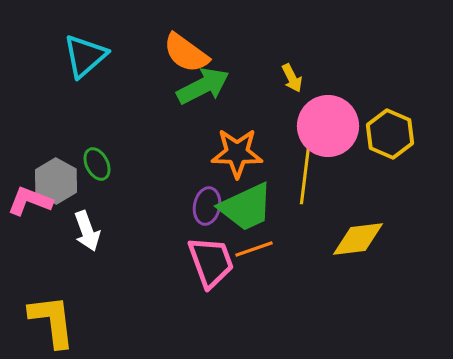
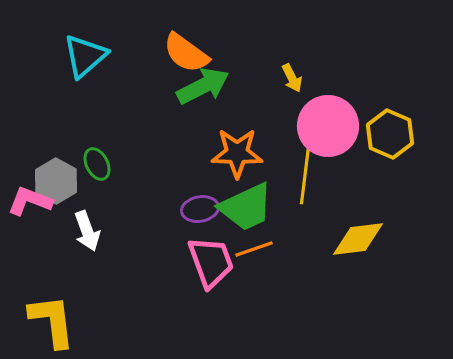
purple ellipse: moved 7 px left, 3 px down; rotated 69 degrees clockwise
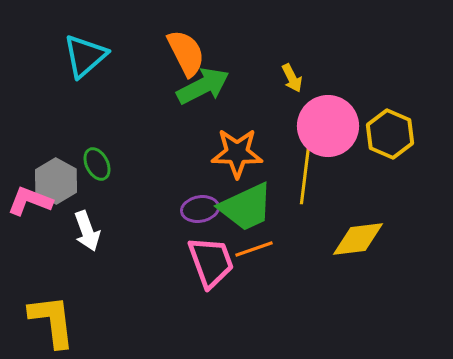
orange semicircle: rotated 153 degrees counterclockwise
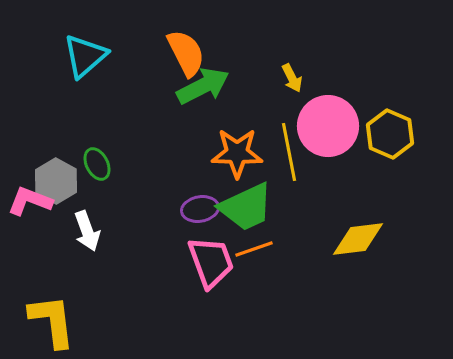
yellow line: moved 16 px left, 23 px up; rotated 18 degrees counterclockwise
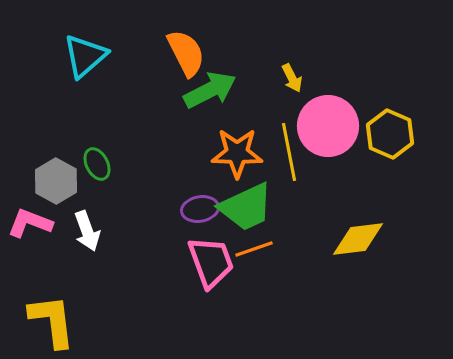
green arrow: moved 7 px right, 4 px down
pink L-shape: moved 22 px down
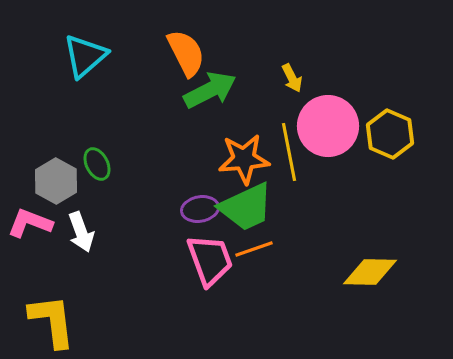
orange star: moved 7 px right, 6 px down; rotated 6 degrees counterclockwise
white arrow: moved 6 px left, 1 px down
yellow diamond: moved 12 px right, 33 px down; rotated 8 degrees clockwise
pink trapezoid: moved 1 px left, 2 px up
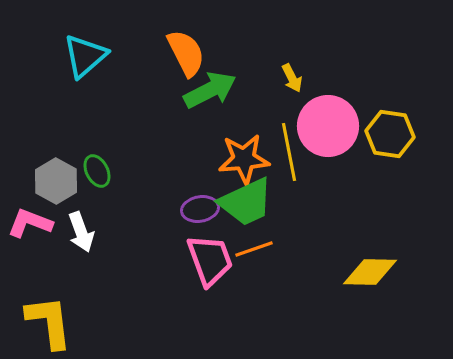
yellow hexagon: rotated 15 degrees counterclockwise
green ellipse: moved 7 px down
green trapezoid: moved 5 px up
yellow L-shape: moved 3 px left, 1 px down
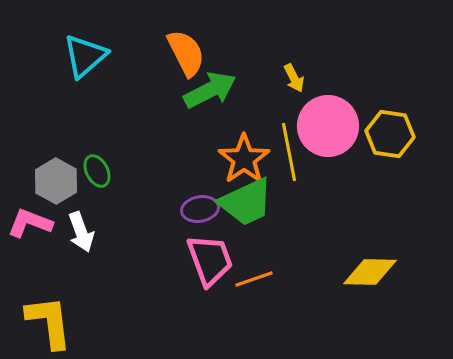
yellow arrow: moved 2 px right
orange star: rotated 30 degrees counterclockwise
orange line: moved 30 px down
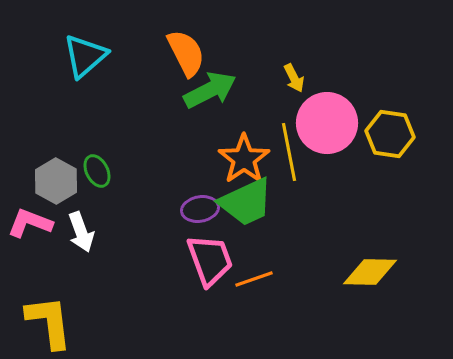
pink circle: moved 1 px left, 3 px up
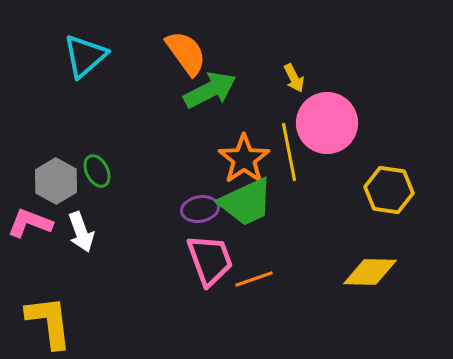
orange semicircle: rotated 9 degrees counterclockwise
yellow hexagon: moved 1 px left, 56 px down
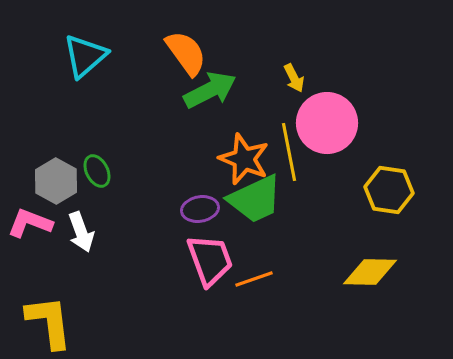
orange star: rotated 15 degrees counterclockwise
green trapezoid: moved 9 px right, 3 px up
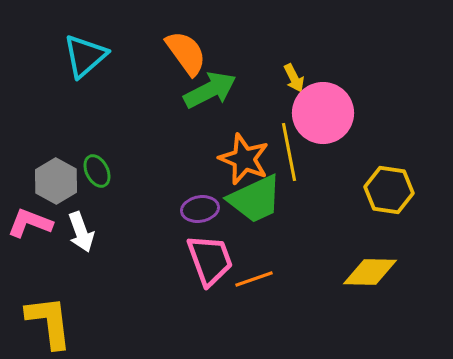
pink circle: moved 4 px left, 10 px up
